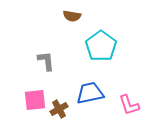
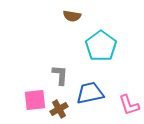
gray L-shape: moved 14 px right, 14 px down; rotated 10 degrees clockwise
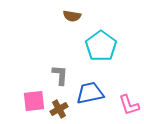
pink square: moved 1 px left, 1 px down
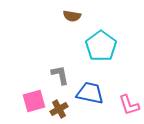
gray L-shape: rotated 15 degrees counterclockwise
blue trapezoid: rotated 24 degrees clockwise
pink square: rotated 10 degrees counterclockwise
